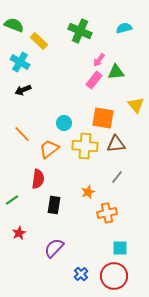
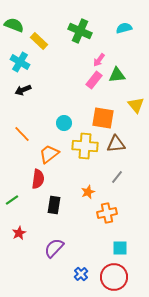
green triangle: moved 1 px right, 3 px down
orange trapezoid: moved 5 px down
red circle: moved 1 px down
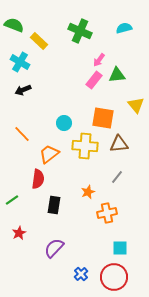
brown triangle: moved 3 px right
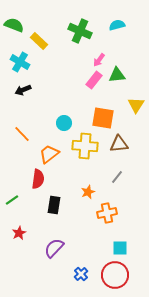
cyan semicircle: moved 7 px left, 3 px up
yellow triangle: rotated 12 degrees clockwise
red circle: moved 1 px right, 2 px up
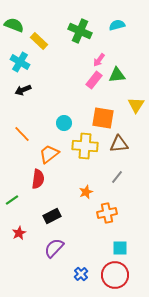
orange star: moved 2 px left
black rectangle: moved 2 px left, 11 px down; rotated 54 degrees clockwise
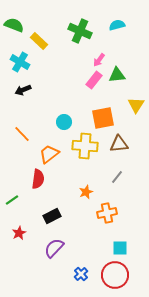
orange square: rotated 20 degrees counterclockwise
cyan circle: moved 1 px up
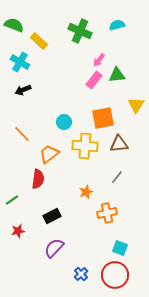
red star: moved 1 px left, 2 px up; rotated 16 degrees clockwise
cyan square: rotated 21 degrees clockwise
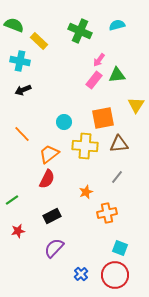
cyan cross: moved 1 px up; rotated 18 degrees counterclockwise
red semicircle: moved 9 px right; rotated 18 degrees clockwise
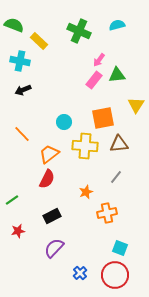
green cross: moved 1 px left
gray line: moved 1 px left
blue cross: moved 1 px left, 1 px up
